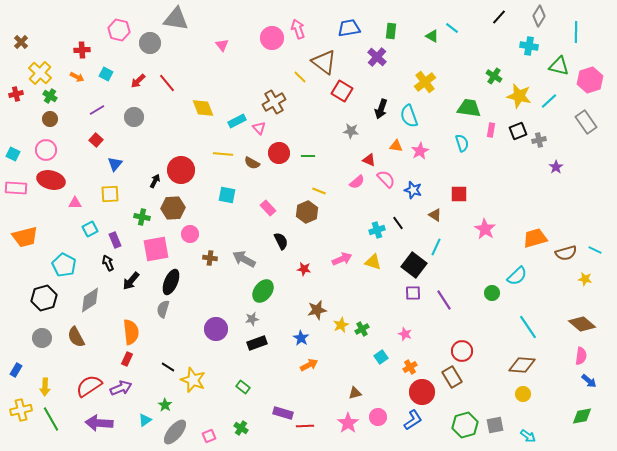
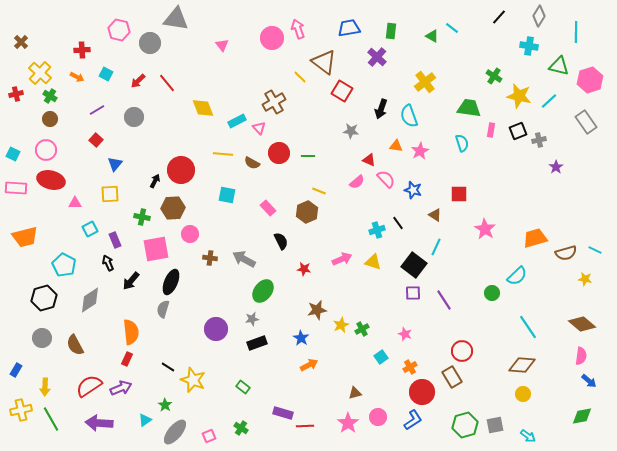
brown semicircle at (76, 337): moved 1 px left, 8 px down
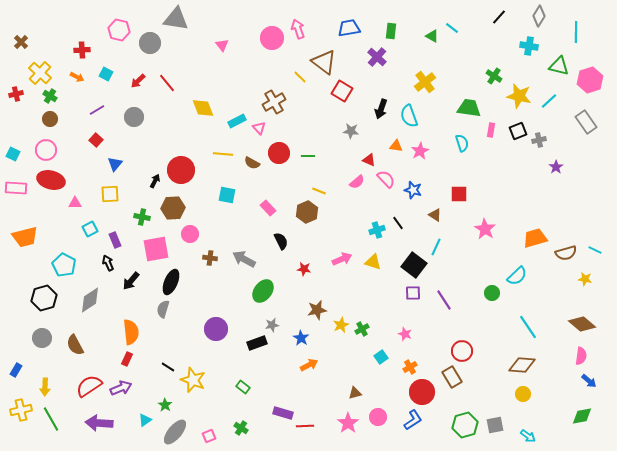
gray star at (252, 319): moved 20 px right, 6 px down
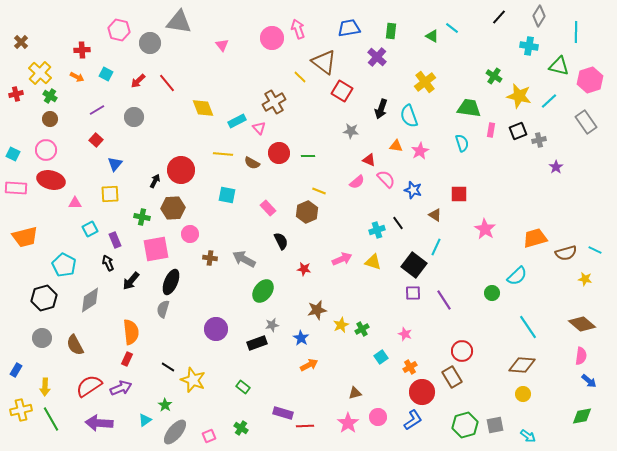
gray triangle at (176, 19): moved 3 px right, 3 px down
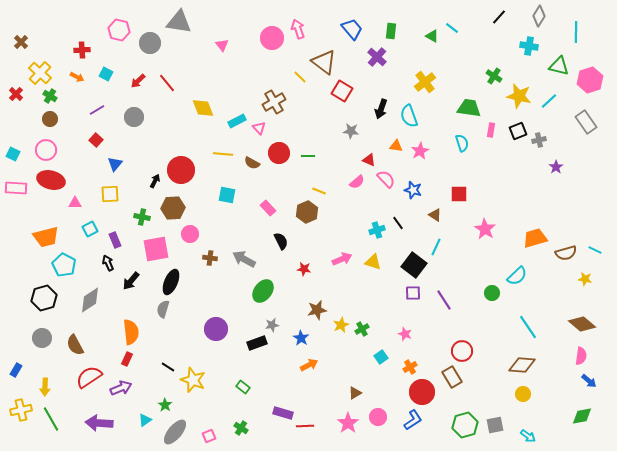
blue trapezoid at (349, 28): moved 3 px right, 1 px down; rotated 60 degrees clockwise
red cross at (16, 94): rotated 32 degrees counterclockwise
orange trapezoid at (25, 237): moved 21 px right
red semicircle at (89, 386): moved 9 px up
brown triangle at (355, 393): rotated 16 degrees counterclockwise
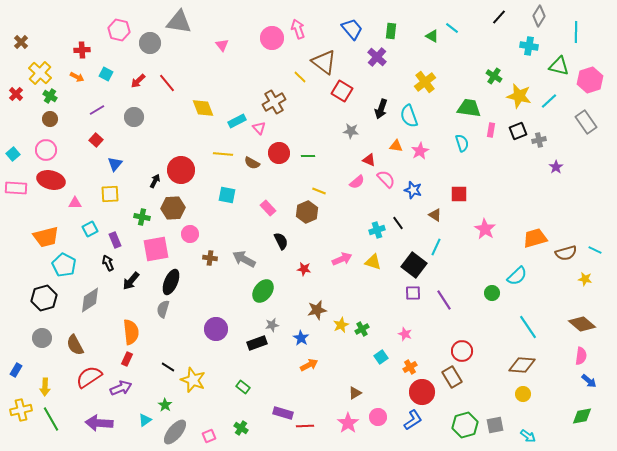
cyan square at (13, 154): rotated 24 degrees clockwise
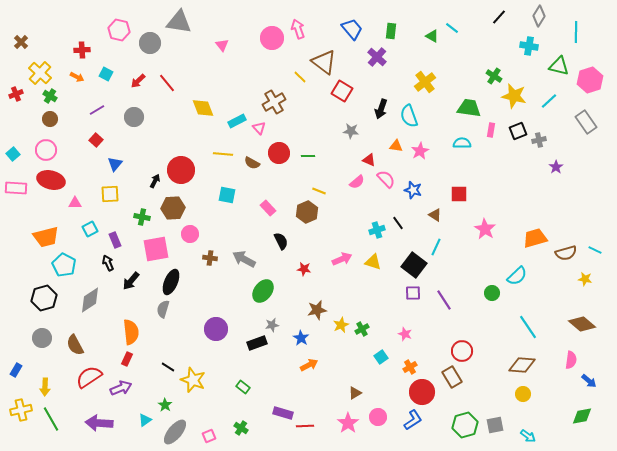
red cross at (16, 94): rotated 24 degrees clockwise
yellow star at (519, 96): moved 5 px left
cyan semicircle at (462, 143): rotated 72 degrees counterclockwise
pink semicircle at (581, 356): moved 10 px left, 4 px down
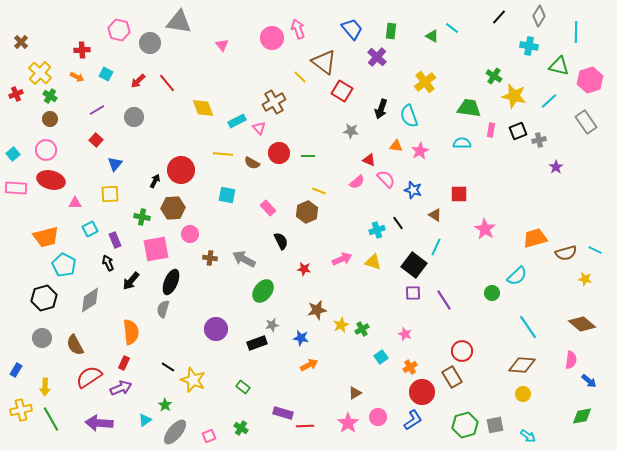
blue star at (301, 338): rotated 21 degrees counterclockwise
red rectangle at (127, 359): moved 3 px left, 4 px down
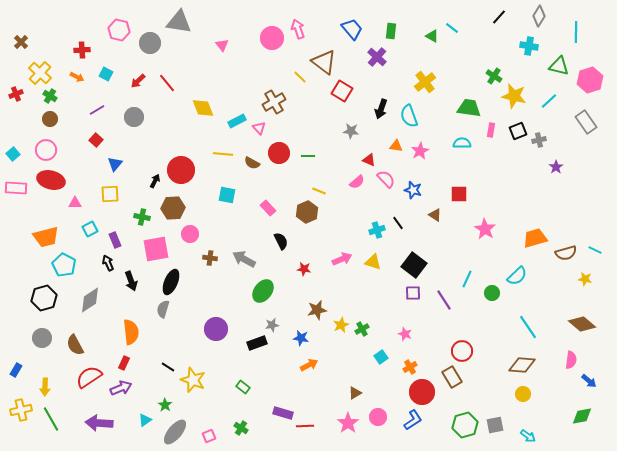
cyan line at (436, 247): moved 31 px right, 32 px down
black arrow at (131, 281): rotated 60 degrees counterclockwise
